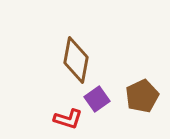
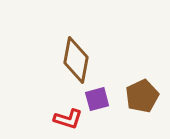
purple square: rotated 20 degrees clockwise
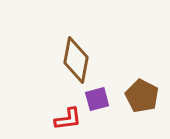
brown pentagon: rotated 20 degrees counterclockwise
red L-shape: rotated 24 degrees counterclockwise
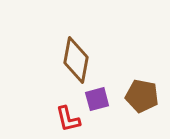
brown pentagon: rotated 16 degrees counterclockwise
red L-shape: rotated 84 degrees clockwise
